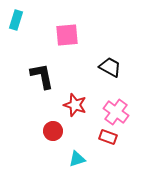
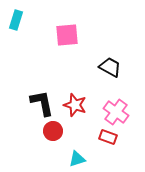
black L-shape: moved 27 px down
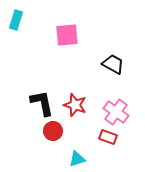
black trapezoid: moved 3 px right, 3 px up
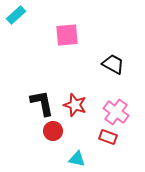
cyan rectangle: moved 5 px up; rotated 30 degrees clockwise
cyan triangle: rotated 30 degrees clockwise
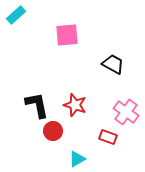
black L-shape: moved 5 px left, 2 px down
pink cross: moved 10 px right
cyan triangle: rotated 42 degrees counterclockwise
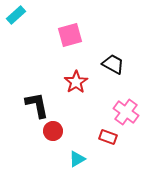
pink square: moved 3 px right; rotated 10 degrees counterclockwise
red star: moved 1 px right, 23 px up; rotated 20 degrees clockwise
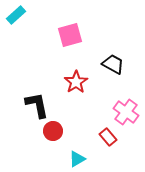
red rectangle: rotated 30 degrees clockwise
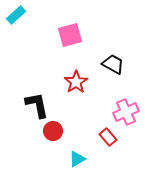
pink cross: rotated 30 degrees clockwise
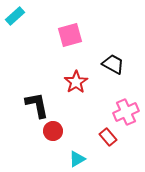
cyan rectangle: moved 1 px left, 1 px down
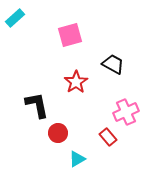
cyan rectangle: moved 2 px down
red circle: moved 5 px right, 2 px down
